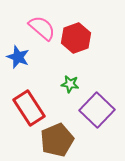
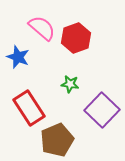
purple square: moved 5 px right
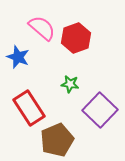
purple square: moved 2 px left
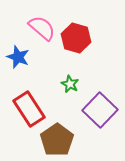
red hexagon: rotated 24 degrees counterclockwise
green star: rotated 18 degrees clockwise
red rectangle: moved 1 px down
brown pentagon: rotated 12 degrees counterclockwise
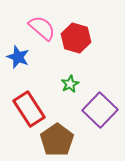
green star: rotated 18 degrees clockwise
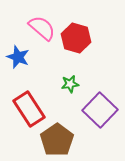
green star: rotated 18 degrees clockwise
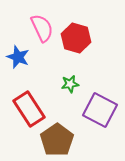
pink semicircle: rotated 24 degrees clockwise
purple square: rotated 16 degrees counterclockwise
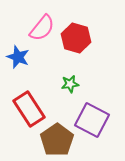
pink semicircle: rotated 64 degrees clockwise
purple square: moved 8 px left, 10 px down
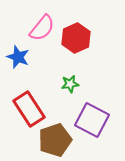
red hexagon: rotated 20 degrees clockwise
brown pentagon: moved 2 px left; rotated 16 degrees clockwise
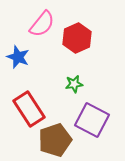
pink semicircle: moved 4 px up
red hexagon: moved 1 px right
green star: moved 4 px right
